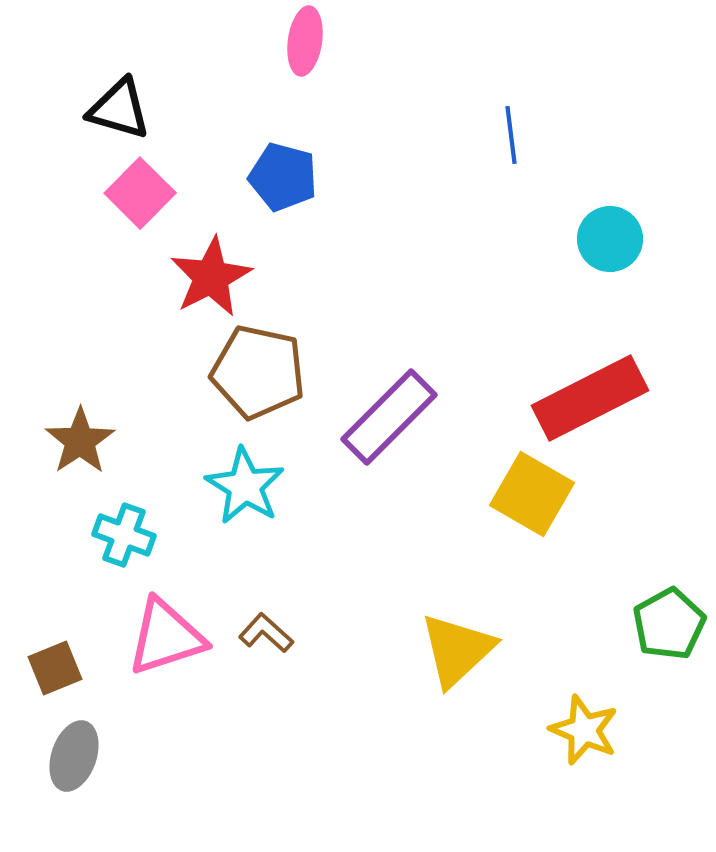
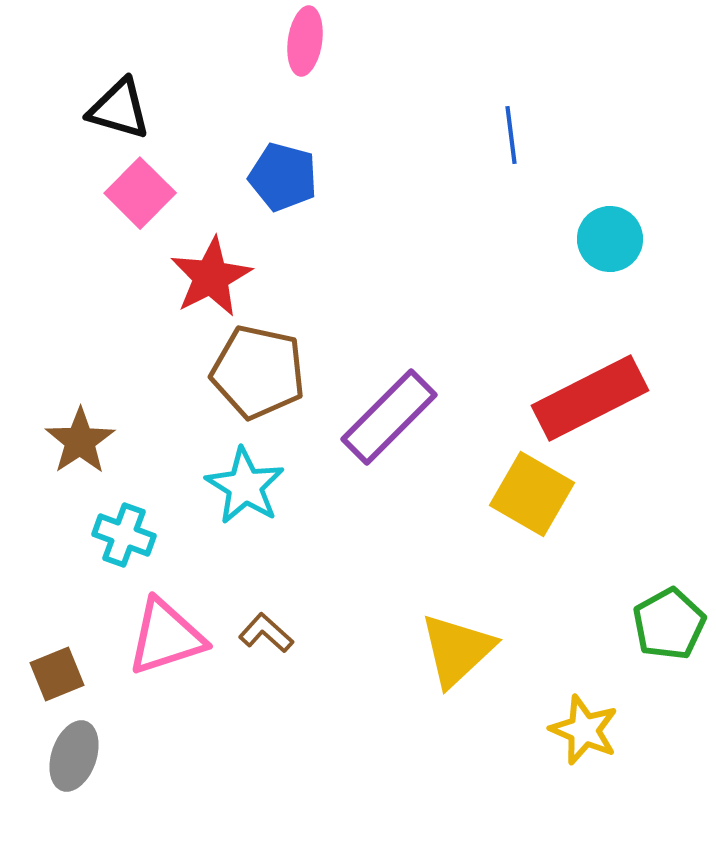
brown square: moved 2 px right, 6 px down
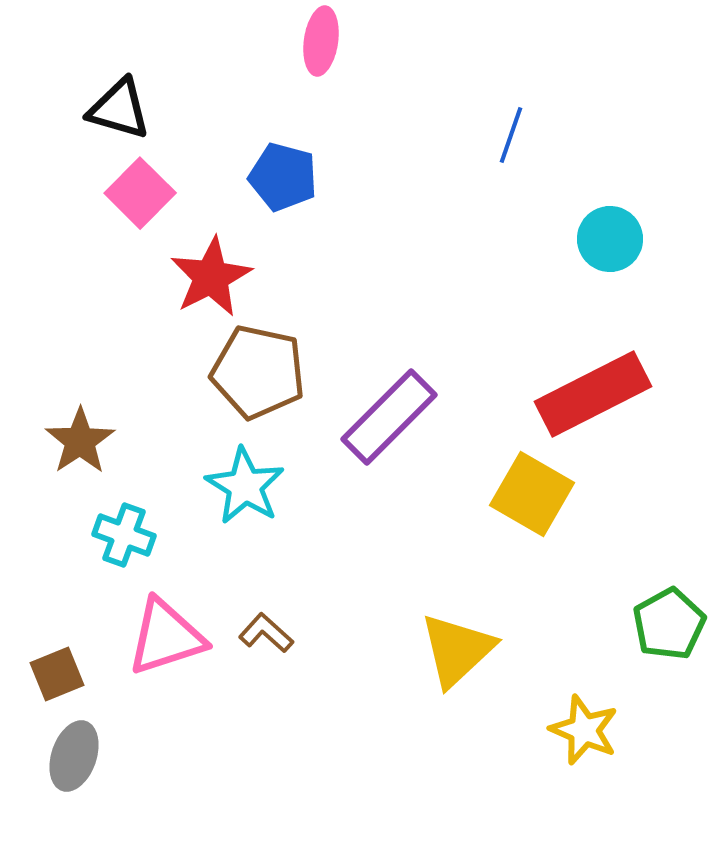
pink ellipse: moved 16 px right
blue line: rotated 26 degrees clockwise
red rectangle: moved 3 px right, 4 px up
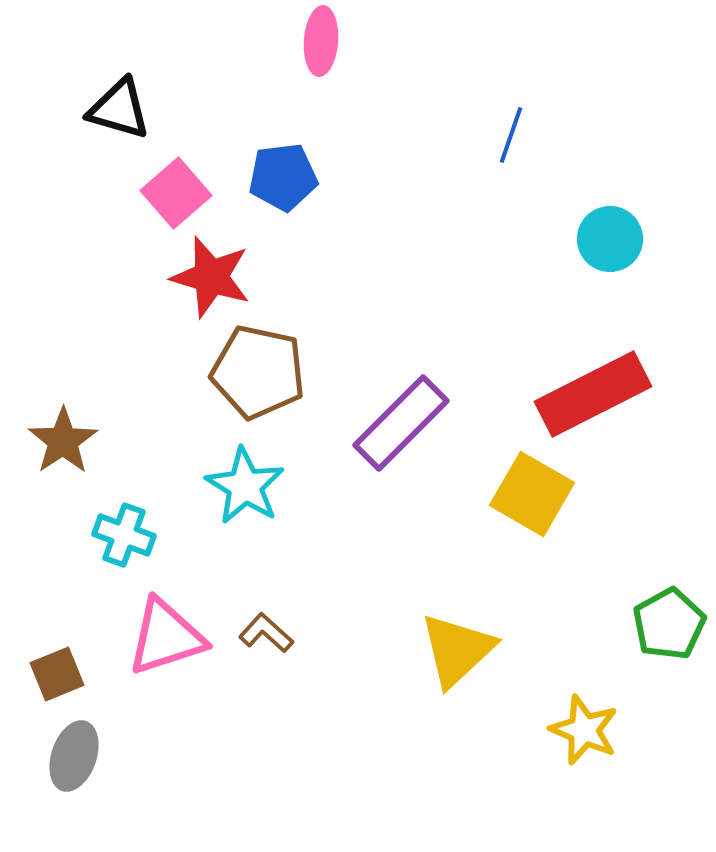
pink ellipse: rotated 4 degrees counterclockwise
blue pentagon: rotated 22 degrees counterclockwise
pink square: moved 36 px right; rotated 4 degrees clockwise
red star: rotated 28 degrees counterclockwise
purple rectangle: moved 12 px right, 6 px down
brown star: moved 17 px left
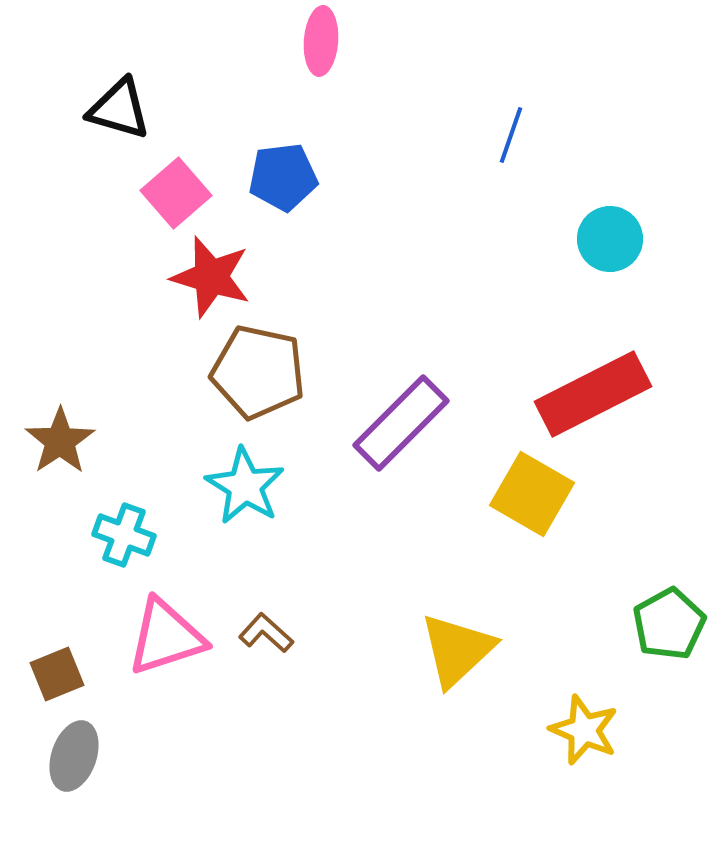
brown star: moved 3 px left
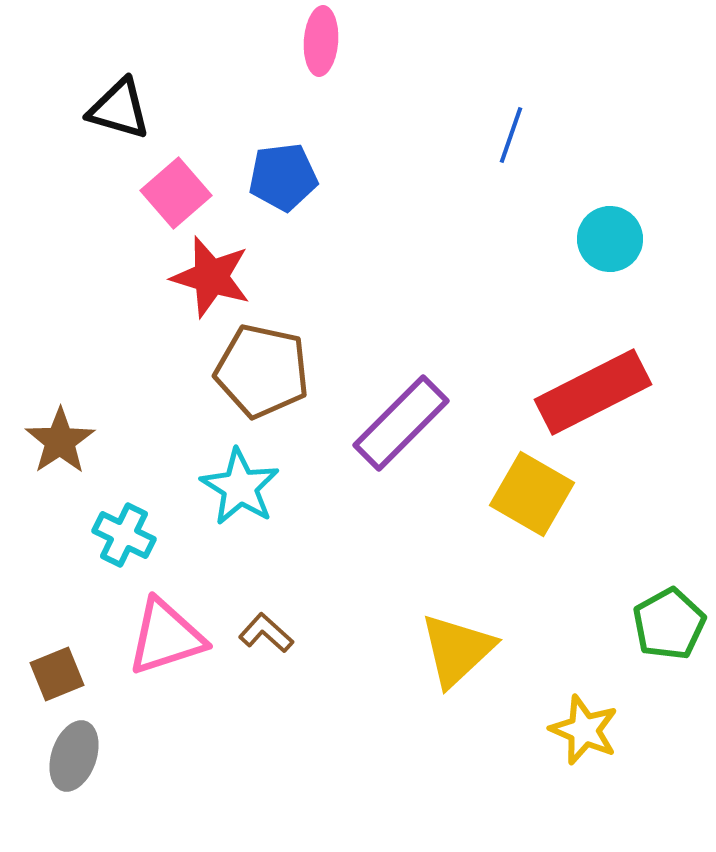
brown pentagon: moved 4 px right, 1 px up
red rectangle: moved 2 px up
cyan star: moved 5 px left, 1 px down
cyan cross: rotated 6 degrees clockwise
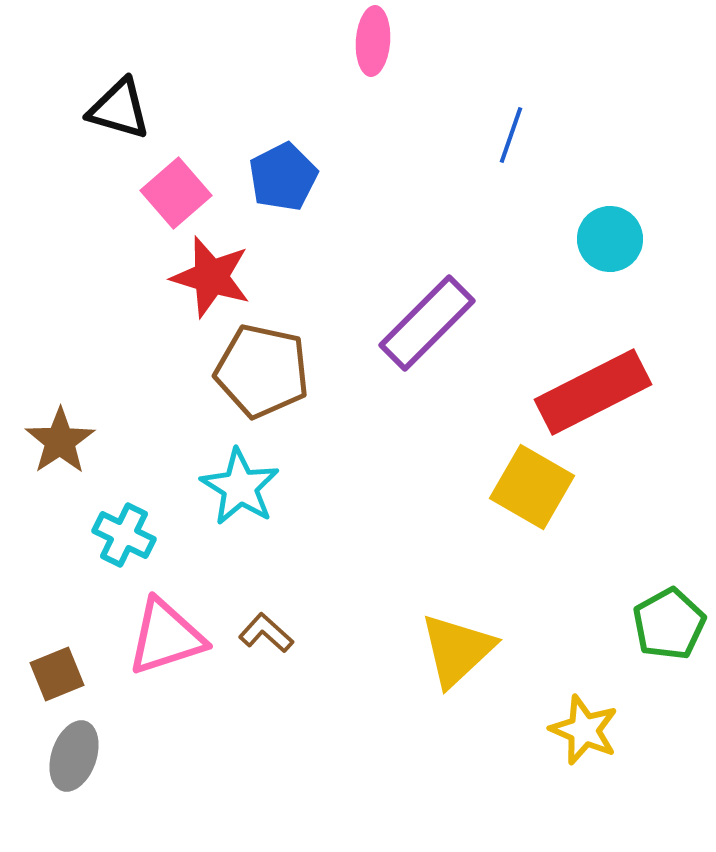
pink ellipse: moved 52 px right
blue pentagon: rotated 20 degrees counterclockwise
purple rectangle: moved 26 px right, 100 px up
yellow square: moved 7 px up
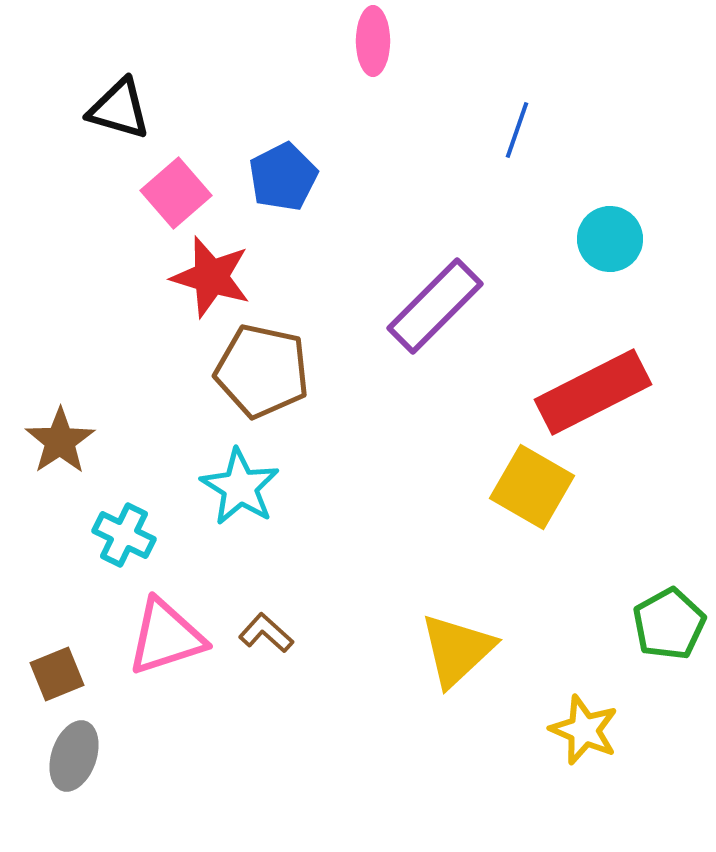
pink ellipse: rotated 4 degrees counterclockwise
blue line: moved 6 px right, 5 px up
purple rectangle: moved 8 px right, 17 px up
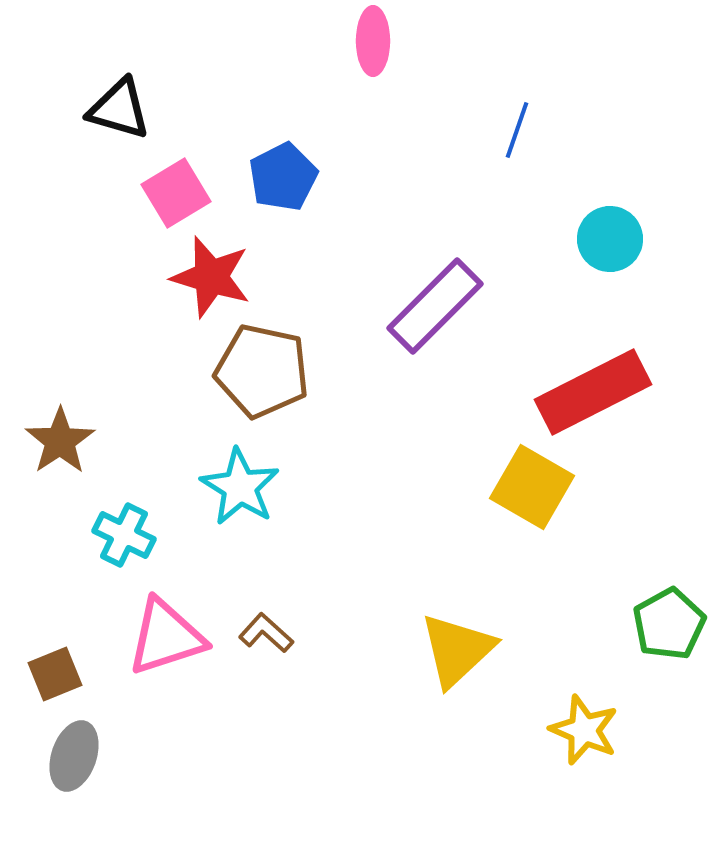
pink square: rotated 10 degrees clockwise
brown square: moved 2 px left
